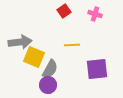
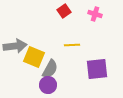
gray arrow: moved 5 px left, 4 px down
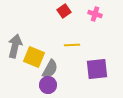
gray arrow: rotated 70 degrees counterclockwise
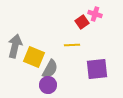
red square: moved 18 px right, 11 px down
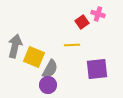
pink cross: moved 3 px right
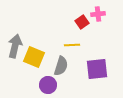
pink cross: rotated 24 degrees counterclockwise
gray semicircle: moved 11 px right, 3 px up; rotated 12 degrees counterclockwise
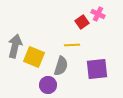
pink cross: rotated 32 degrees clockwise
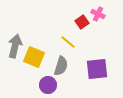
yellow line: moved 4 px left, 3 px up; rotated 42 degrees clockwise
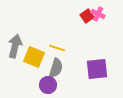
red square: moved 5 px right, 6 px up
yellow line: moved 11 px left, 6 px down; rotated 21 degrees counterclockwise
gray semicircle: moved 5 px left, 2 px down
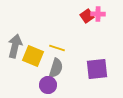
pink cross: rotated 24 degrees counterclockwise
yellow square: moved 1 px left, 1 px up
